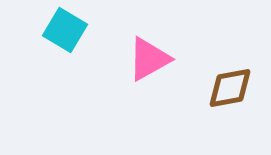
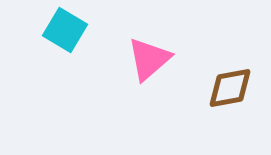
pink triangle: rotated 12 degrees counterclockwise
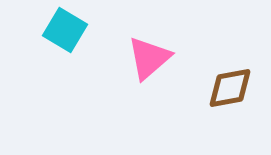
pink triangle: moved 1 px up
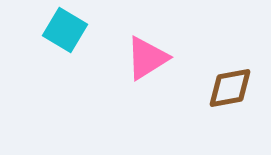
pink triangle: moved 2 px left; rotated 9 degrees clockwise
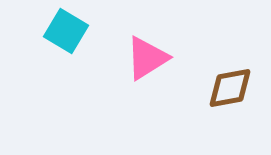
cyan square: moved 1 px right, 1 px down
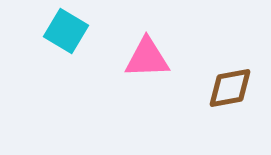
pink triangle: rotated 30 degrees clockwise
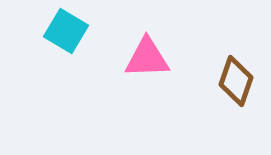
brown diamond: moved 6 px right, 7 px up; rotated 60 degrees counterclockwise
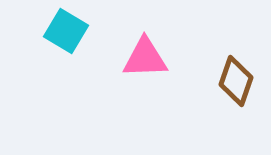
pink triangle: moved 2 px left
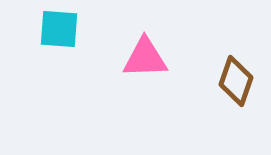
cyan square: moved 7 px left, 2 px up; rotated 27 degrees counterclockwise
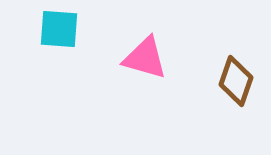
pink triangle: rotated 18 degrees clockwise
